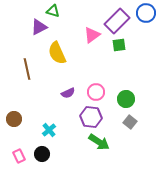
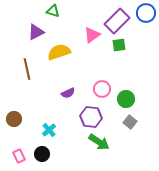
purple triangle: moved 3 px left, 5 px down
yellow semicircle: moved 2 px right, 1 px up; rotated 95 degrees clockwise
pink circle: moved 6 px right, 3 px up
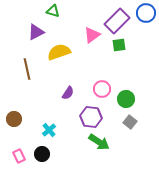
purple semicircle: rotated 32 degrees counterclockwise
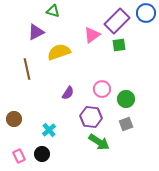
gray square: moved 4 px left, 2 px down; rotated 32 degrees clockwise
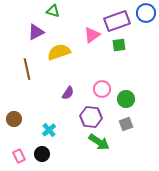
purple rectangle: rotated 25 degrees clockwise
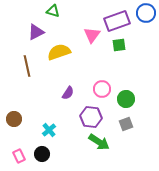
pink triangle: rotated 18 degrees counterclockwise
brown line: moved 3 px up
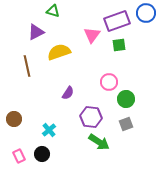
pink circle: moved 7 px right, 7 px up
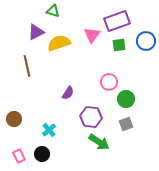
blue circle: moved 28 px down
yellow semicircle: moved 9 px up
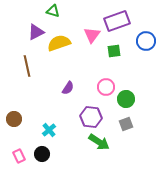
green square: moved 5 px left, 6 px down
pink circle: moved 3 px left, 5 px down
purple semicircle: moved 5 px up
